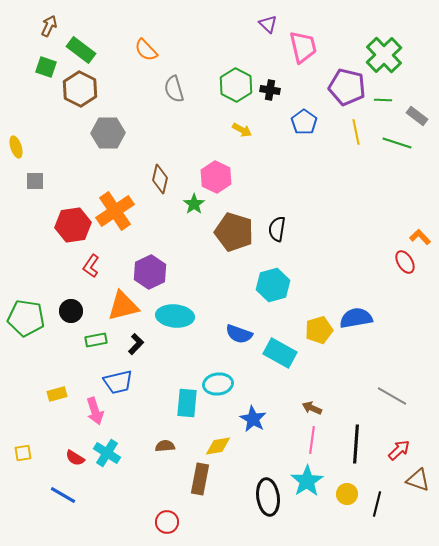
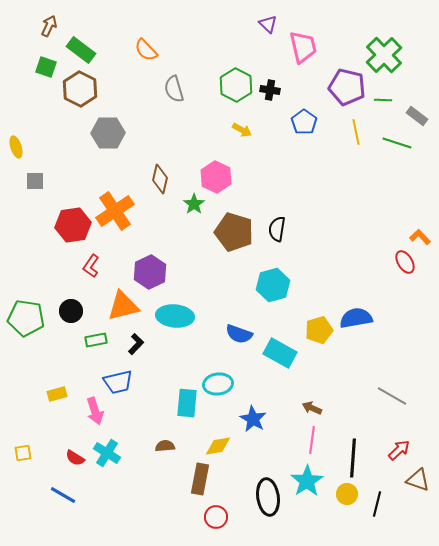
black line at (356, 444): moved 3 px left, 14 px down
red circle at (167, 522): moved 49 px right, 5 px up
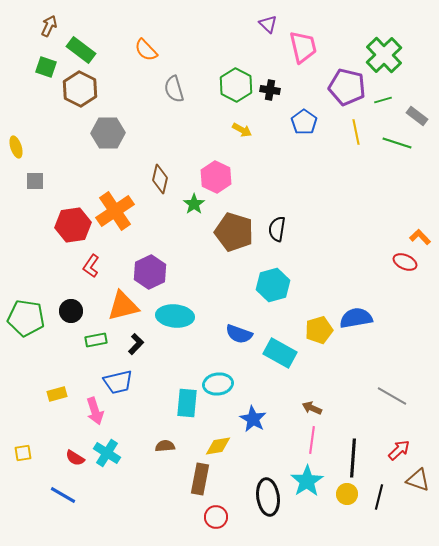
green line at (383, 100): rotated 18 degrees counterclockwise
red ellipse at (405, 262): rotated 35 degrees counterclockwise
black line at (377, 504): moved 2 px right, 7 px up
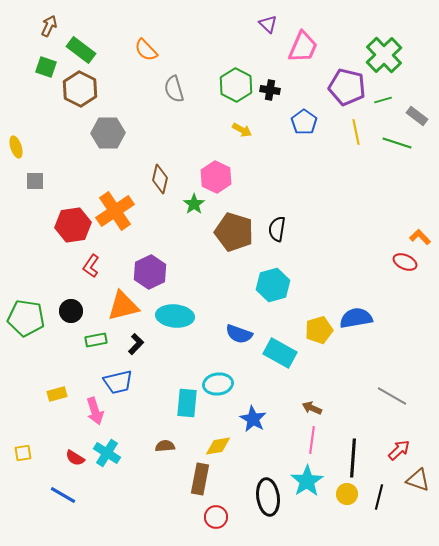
pink trapezoid at (303, 47): rotated 36 degrees clockwise
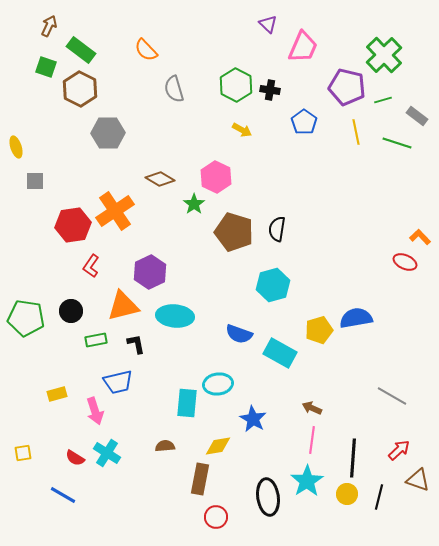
brown diamond at (160, 179): rotated 72 degrees counterclockwise
black L-shape at (136, 344): rotated 55 degrees counterclockwise
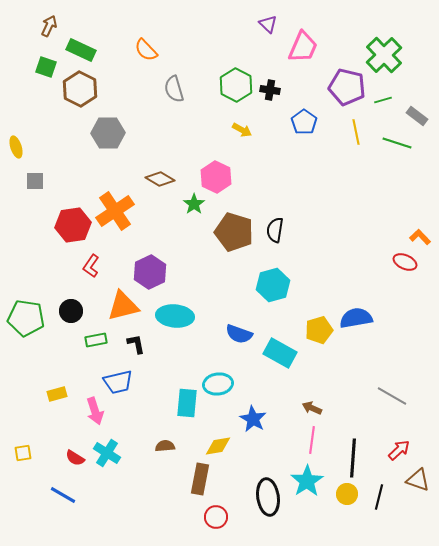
green rectangle at (81, 50): rotated 12 degrees counterclockwise
black semicircle at (277, 229): moved 2 px left, 1 px down
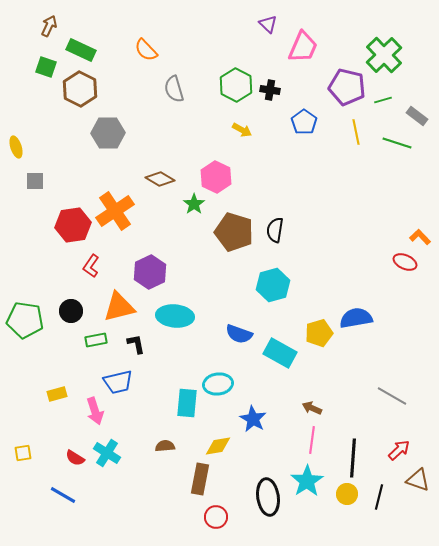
orange triangle at (123, 306): moved 4 px left, 1 px down
green pentagon at (26, 318): moved 1 px left, 2 px down
yellow pentagon at (319, 330): moved 3 px down
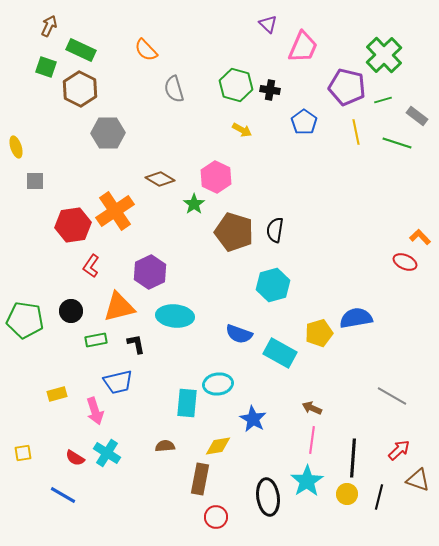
green hexagon at (236, 85): rotated 12 degrees counterclockwise
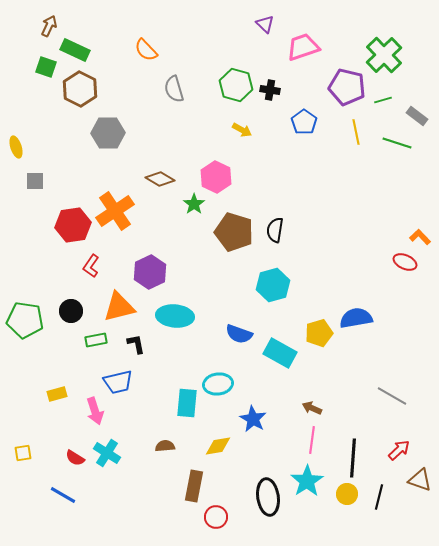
purple triangle at (268, 24): moved 3 px left
pink trapezoid at (303, 47): rotated 132 degrees counterclockwise
green rectangle at (81, 50): moved 6 px left
brown rectangle at (200, 479): moved 6 px left, 7 px down
brown triangle at (418, 480): moved 2 px right
